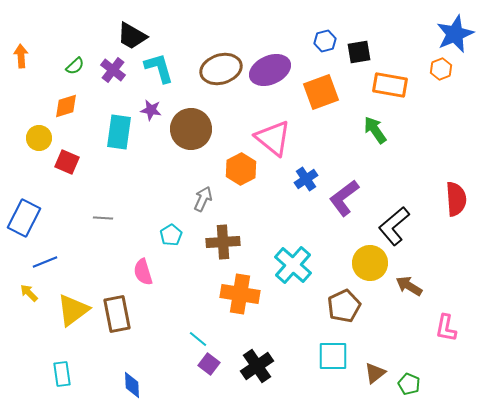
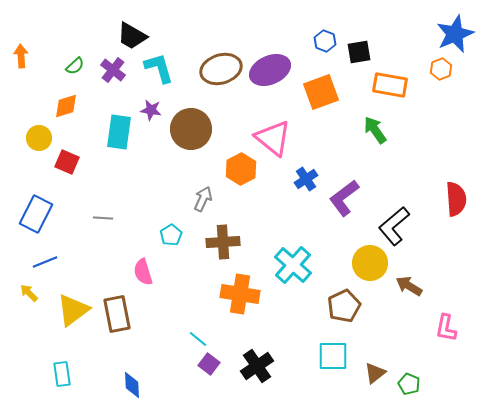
blue hexagon at (325, 41): rotated 25 degrees counterclockwise
blue rectangle at (24, 218): moved 12 px right, 4 px up
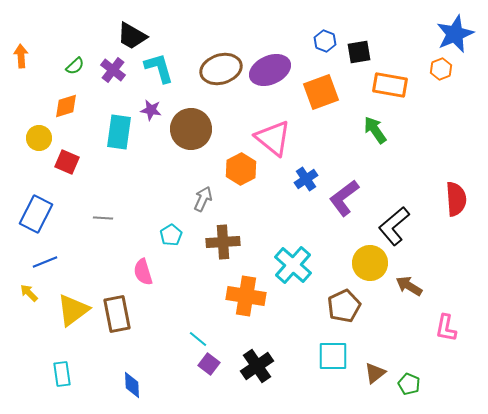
orange cross at (240, 294): moved 6 px right, 2 px down
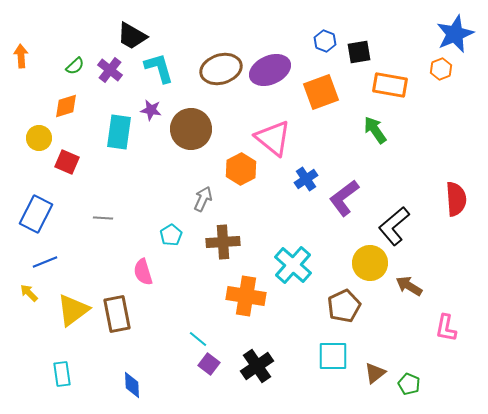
purple cross at (113, 70): moved 3 px left
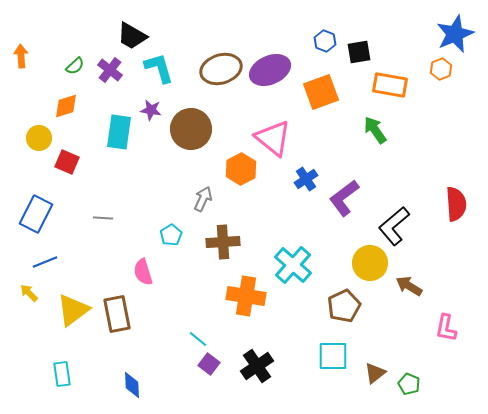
red semicircle at (456, 199): moved 5 px down
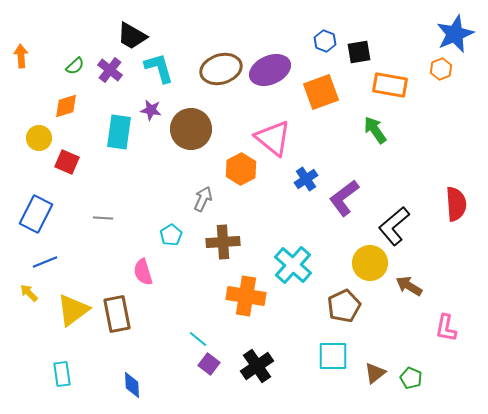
green pentagon at (409, 384): moved 2 px right, 6 px up
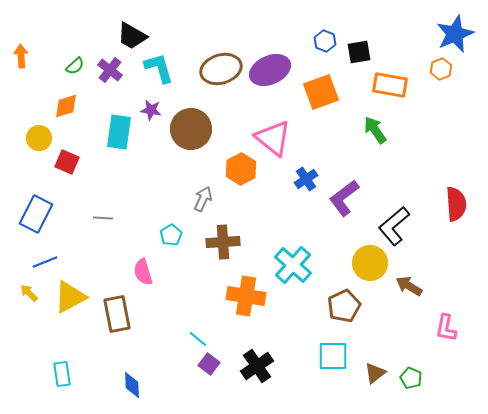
yellow triangle at (73, 310): moved 3 px left, 13 px up; rotated 9 degrees clockwise
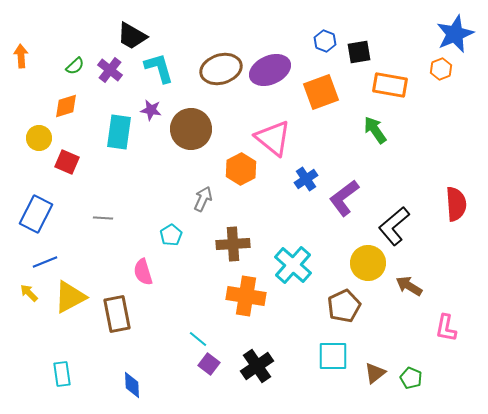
brown cross at (223, 242): moved 10 px right, 2 px down
yellow circle at (370, 263): moved 2 px left
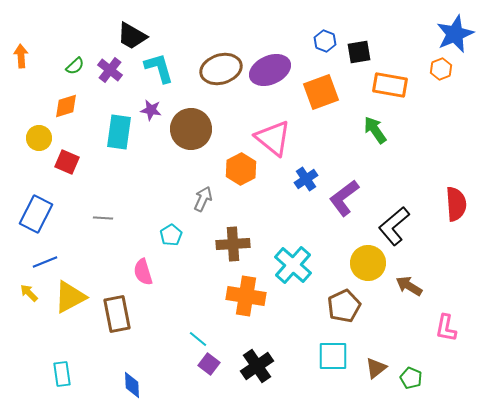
brown triangle at (375, 373): moved 1 px right, 5 px up
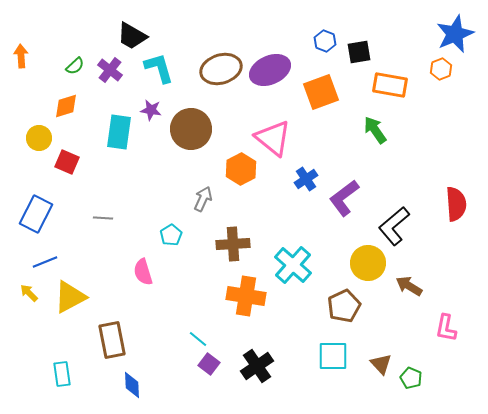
brown rectangle at (117, 314): moved 5 px left, 26 px down
brown triangle at (376, 368): moved 5 px right, 4 px up; rotated 35 degrees counterclockwise
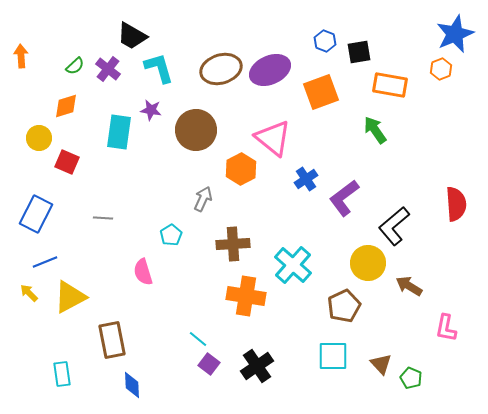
purple cross at (110, 70): moved 2 px left, 1 px up
brown circle at (191, 129): moved 5 px right, 1 px down
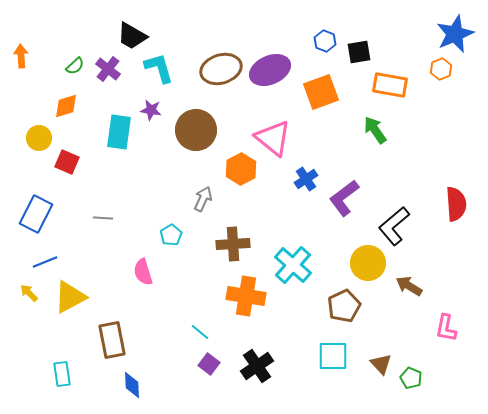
cyan line at (198, 339): moved 2 px right, 7 px up
